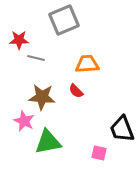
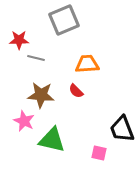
brown star: moved 1 px left, 2 px up
green triangle: moved 4 px right, 2 px up; rotated 24 degrees clockwise
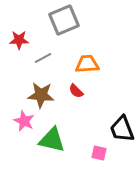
gray line: moved 7 px right; rotated 42 degrees counterclockwise
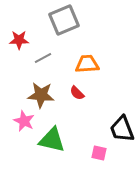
red semicircle: moved 1 px right, 2 px down
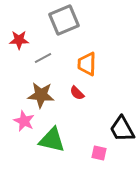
orange trapezoid: rotated 85 degrees counterclockwise
black trapezoid: rotated 8 degrees counterclockwise
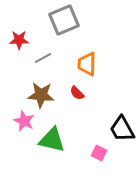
pink square: rotated 14 degrees clockwise
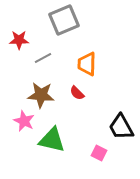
black trapezoid: moved 1 px left, 2 px up
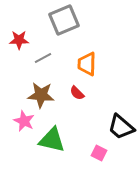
black trapezoid: rotated 20 degrees counterclockwise
